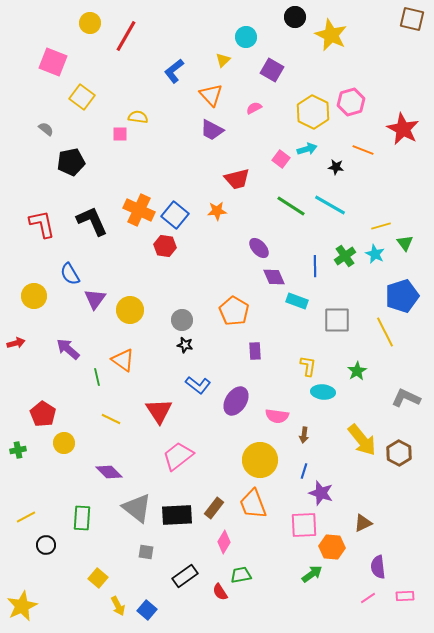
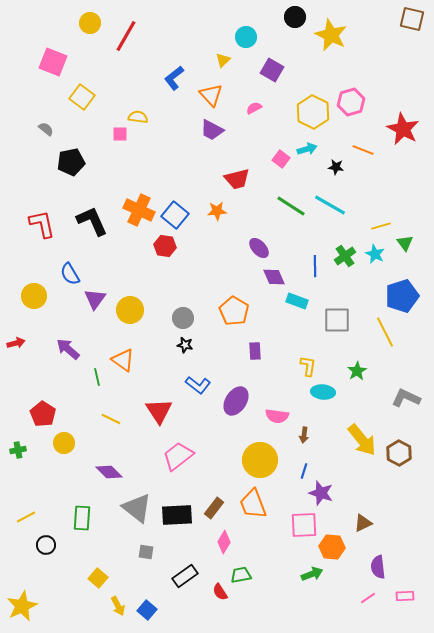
blue L-shape at (174, 71): moved 7 px down
gray circle at (182, 320): moved 1 px right, 2 px up
green arrow at (312, 574): rotated 15 degrees clockwise
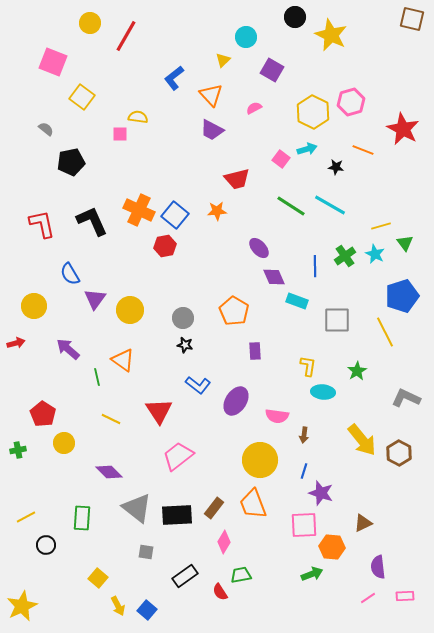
red hexagon at (165, 246): rotated 20 degrees counterclockwise
yellow circle at (34, 296): moved 10 px down
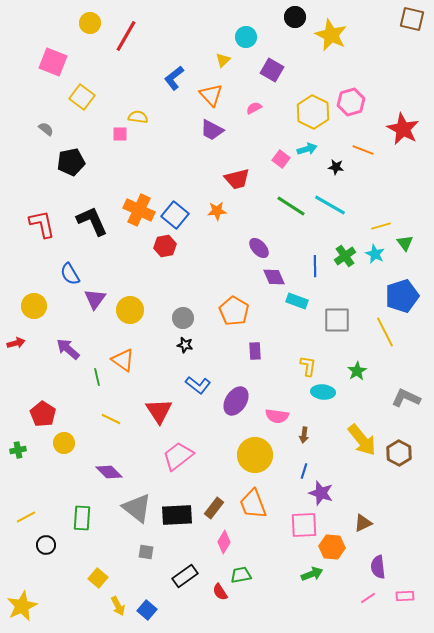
yellow circle at (260, 460): moved 5 px left, 5 px up
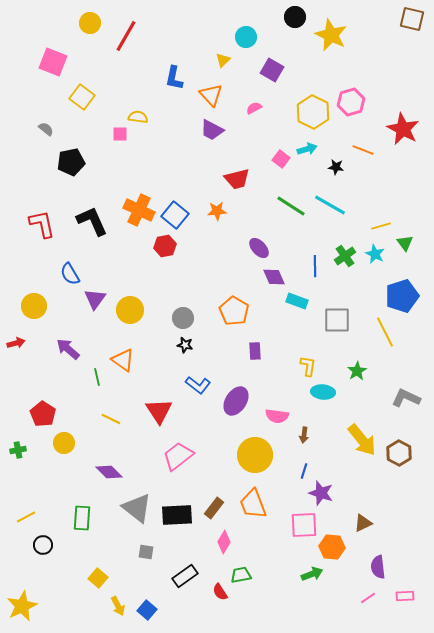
blue L-shape at (174, 78): rotated 40 degrees counterclockwise
black circle at (46, 545): moved 3 px left
